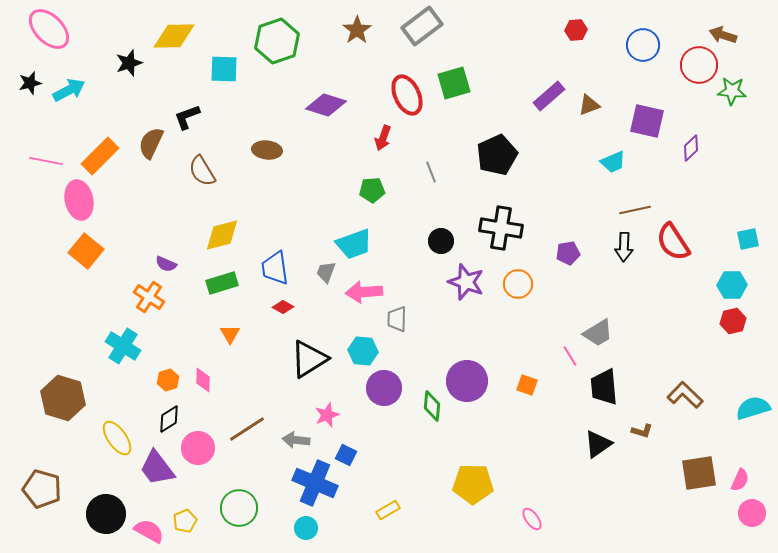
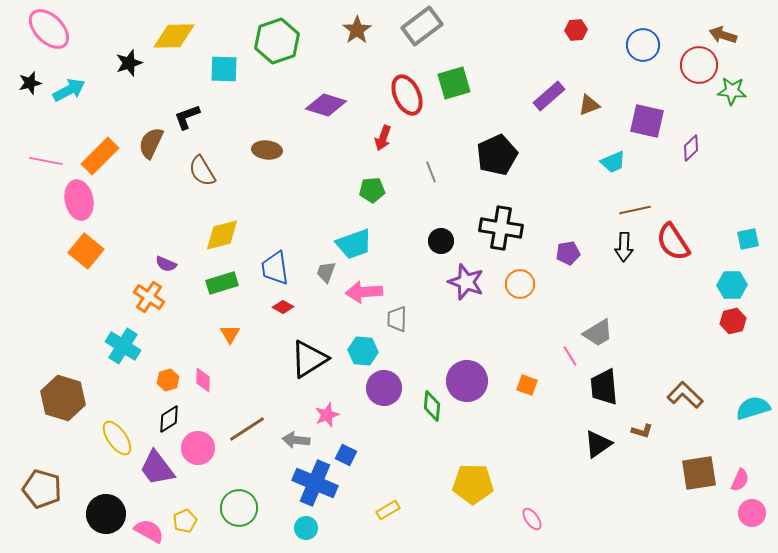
orange circle at (518, 284): moved 2 px right
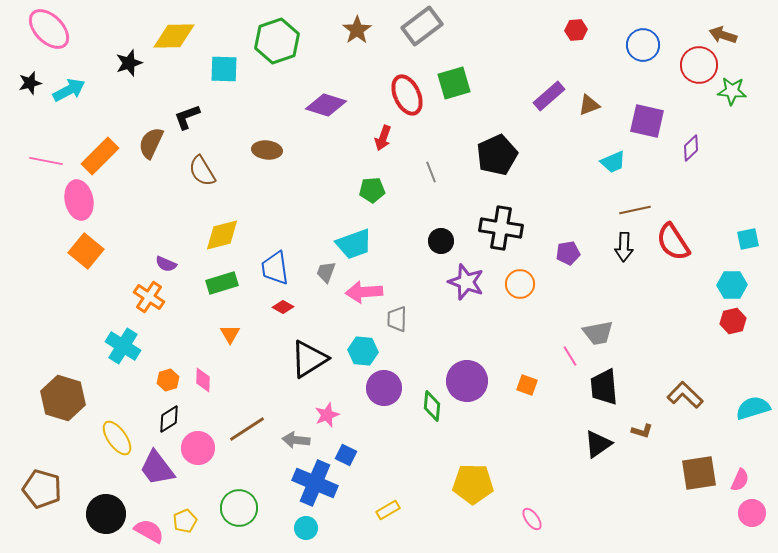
gray trapezoid at (598, 333): rotated 20 degrees clockwise
